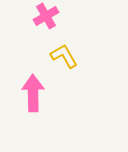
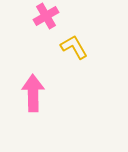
yellow L-shape: moved 10 px right, 9 px up
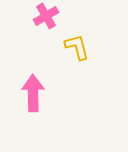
yellow L-shape: moved 3 px right; rotated 16 degrees clockwise
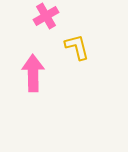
pink arrow: moved 20 px up
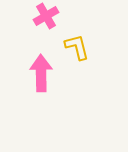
pink arrow: moved 8 px right
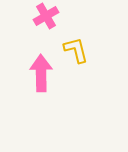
yellow L-shape: moved 1 px left, 3 px down
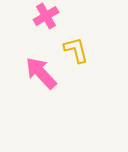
pink arrow: rotated 42 degrees counterclockwise
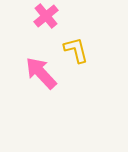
pink cross: rotated 10 degrees counterclockwise
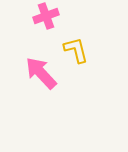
pink cross: rotated 20 degrees clockwise
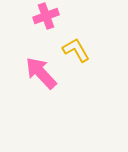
yellow L-shape: rotated 16 degrees counterclockwise
